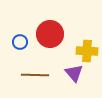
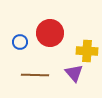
red circle: moved 1 px up
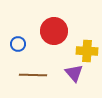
red circle: moved 4 px right, 2 px up
blue circle: moved 2 px left, 2 px down
brown line: moved 2 px left
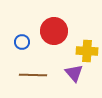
blue circle: moved 4 px right, 2 px up
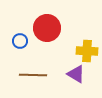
red circle: moved 7 px left, 3 px up
blue circle: moved 2 px left, 1 px up
purple triangle: moved 2 px right, 1 px down; rotated 18 degrees counterclockwise
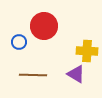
red circle: moved 3 px left, 2 px up
blue circle: moved 1 px left, 1 px down
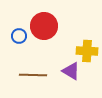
blue circle: moved 6 px up
purple triangle: moved 5 px left, 3 px up
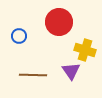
red circle: moved 15 px right, 4 px up
yellow cross: moved 2 px left, 1 px up; rotated 15 degrees clockwise
purple triangle: rotated 24 degrees clockwise
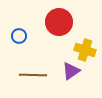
purple triangle: rotated 30 degrees clockwise
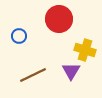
red circle: moved 3 px up
purple triangle: rotated 24 degrees counterclockwise
brown line: rotated 28 degrees counterclockwise
